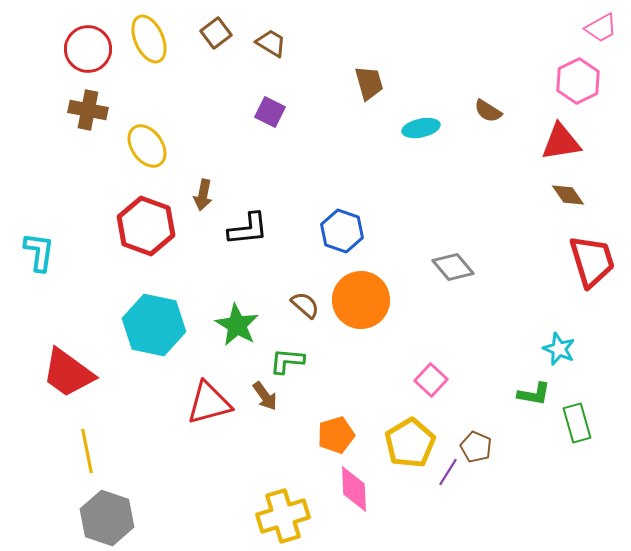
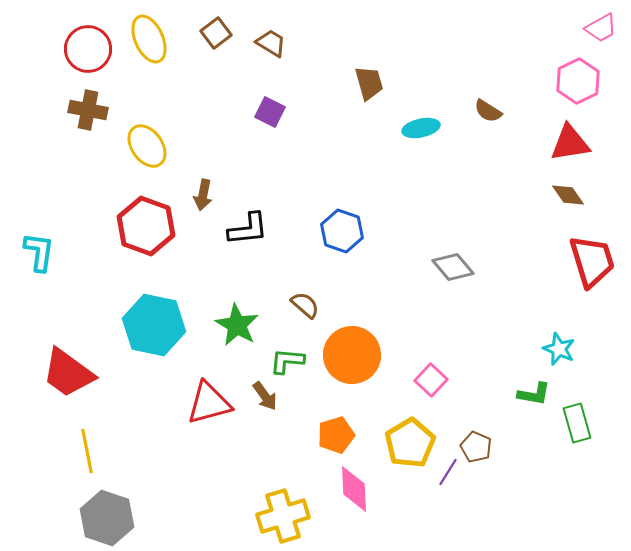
red triangle at (561, 142): moved 9 px right, 1 px down
orange circle at (361, 300): moved 9 px left, 55 px down
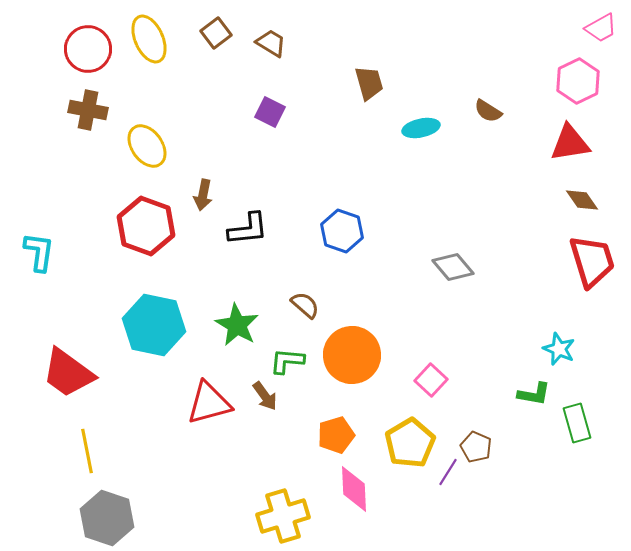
brown diamond at (568, 195): moved 14 px right, 5 px down
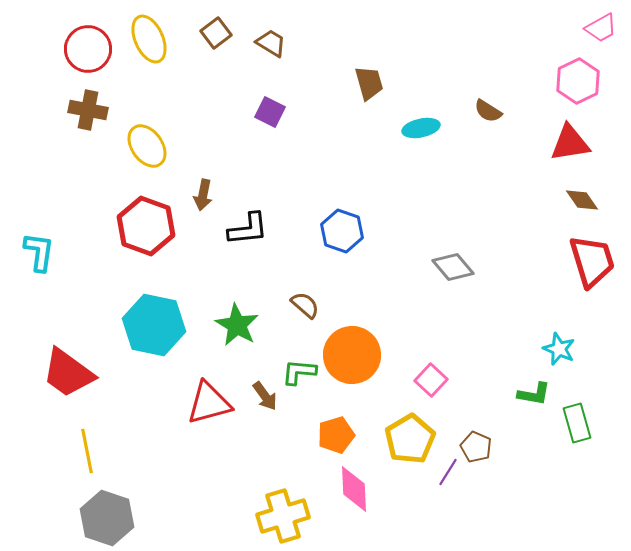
green L-shape at (287, 361): moved 12 px right, 11 px down
yellow pentagon at (410, 443): moved 4 px up
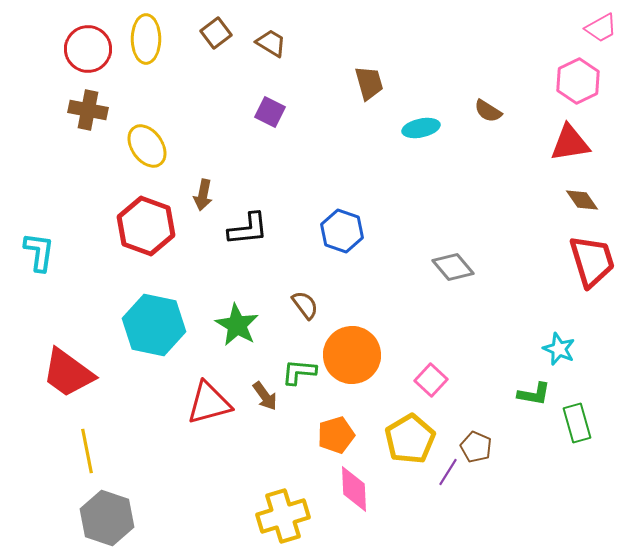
yellow ellipse at (149, 39): moved 3 px left; rotated 24 degrees clockwise
brown semicircle at (305, 305): rotated 12 degrees clockwise
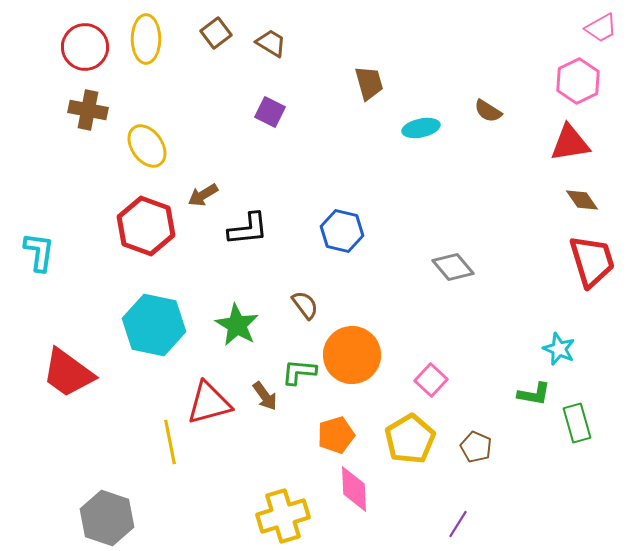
red circle at (88, 49): moved 3 px left, 2 px up
brown arrow at (203, 195): rotated 48 degrees clockwise
blue hexagon at (342, 231): rotated 6 degrees counterclockwise
yellow line at (87, 451): moved 83 px right, 9 px up
purple line at (448, 472): moved 10 px right, 52 px down
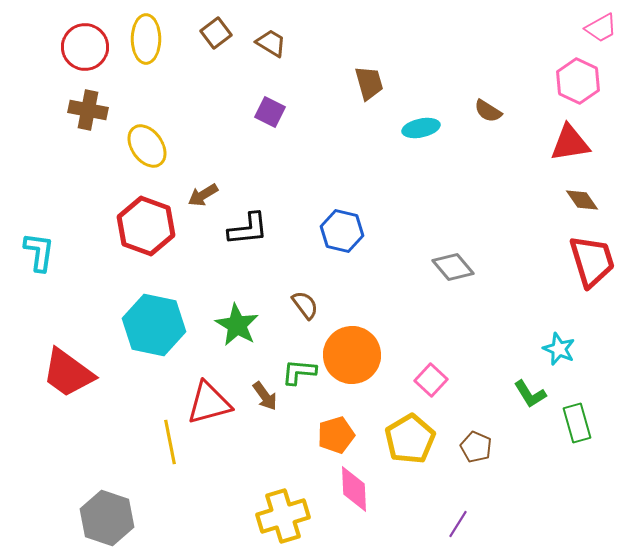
pink hexagon at (578, 81): rotated 9 degrees counterclockwise
green L-shape at (534, 394): moved 4 px left; rotated 48 degrees clockwise
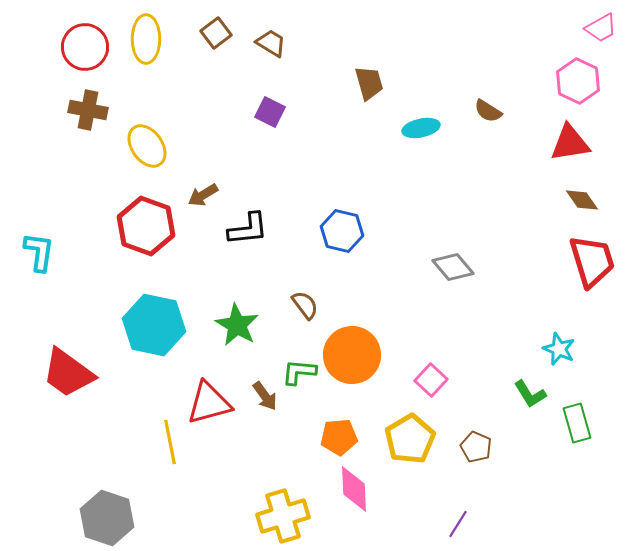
orange pentagon at (336, 435): moved 3 px right, 2 px down; rotated 12 degrees clockwise
